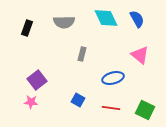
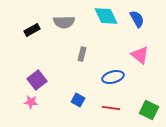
cyan diamond: moved 2 px up
black rectangle: moved 5 px right, 2 px down; rotated 42 degrees clockwise
blue ellipse: moved 1 px up
green square: moved 4 px right
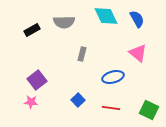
pink triangle: moved 2 px left, 2 px up
blue square: rotated 16 degrees clockwise
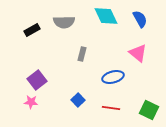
blue semicircle: moved 3 px right
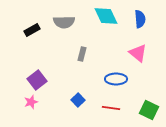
blue semicircle: rotated 24 degrees clockwise
blue ellipse: moved 3 px right, 2 px down; rotated 15 degrees clockwise
pink star: rotated 24 degrees counterclockwise
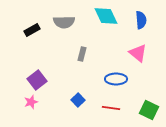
blue semicircle: moved 1 px right, 1 px down
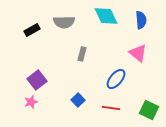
blue ellipse: rotated 50 degrees counterclockwise
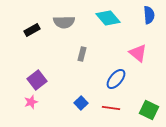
cyan diamond: moved 2 px right, 2 px down; rotated 15 degrees counterclockwise
blue semicircle: moved 8 px right, 5 px up
blue square: moved 3 px right, 3 px down
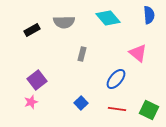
red line: moved 6 px right, 1 px down
